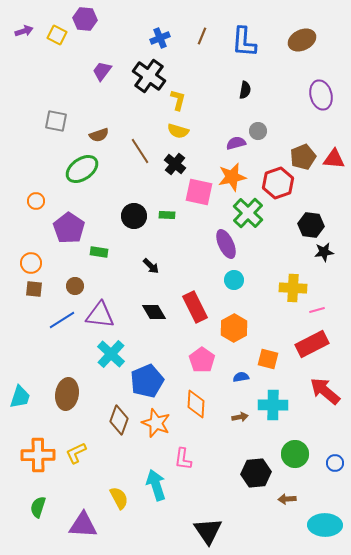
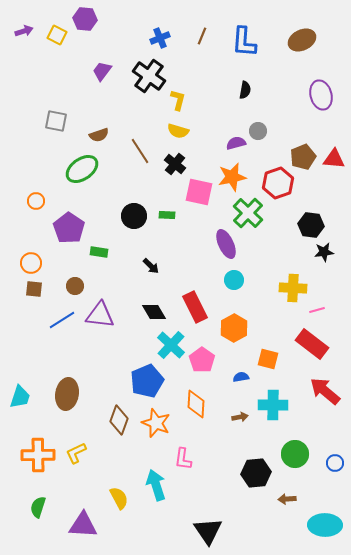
red rectangle at (312, 344): rotated 64 degrees clockwise
cyan cross at (111, 354): moved 60 px right, 9 px up
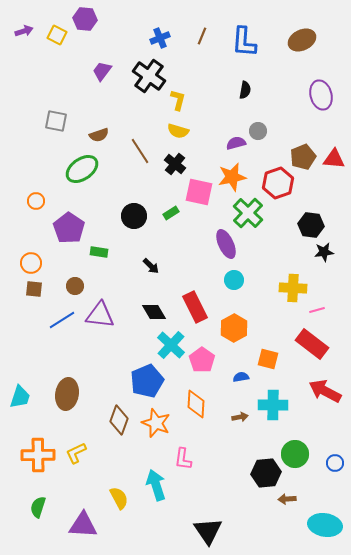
green rectangle at (167, 215): moved 4 px right, 2 px up; rotated 35 degrees counterclockwise
red arrow at (325, 391): rotated 12 degrees counterclockwise
black hexagon at (256, 473): moved 10 px right
cyan ellipse at (325, 525): rotated 8 degrees clockwise
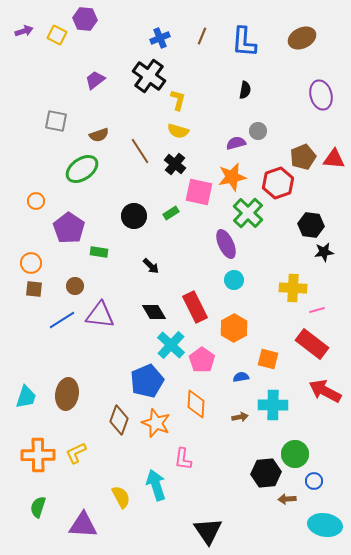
brown ellipse at (302, 40): moved 2 px up
purple trapezoid at (102, 71): moved 7 px left, 9 px down; rotated 15 degrees clockwise
cyan trapezoid at (20, 397): moved 6 px right
blue circle at (335, 463): moved 21 px left, 18 px down
yellow semicircle at (119, 498): moved 2 px right, 1 px up
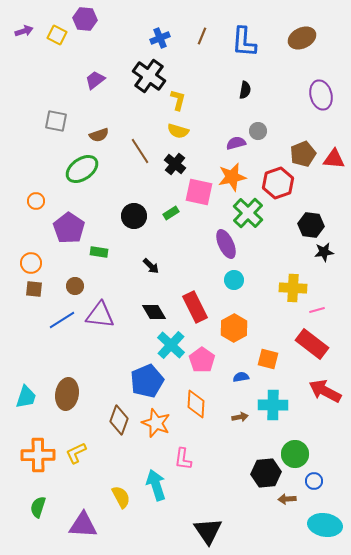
brown pentagon at (303, 157): moved 3 px up
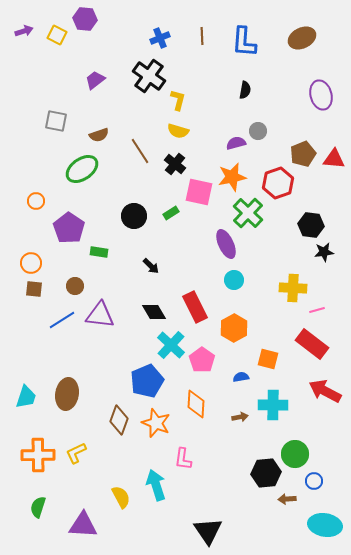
brown line at (202, 36): rotated 24 degrees counterclockwise
